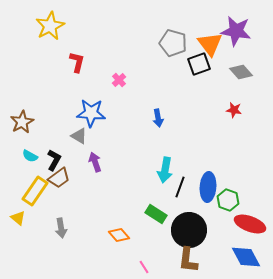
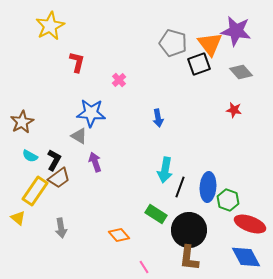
brown L-shape: moved 1 px right, 2 px up
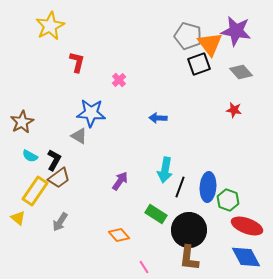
gray pentagon: moved 15 px right, 7 px up
blue arrow: rotated 102 degrees clockwise
purple arrow: moved 25 px right, 19 px down; rotated 54 degrees clockwise
red ellipse: moved 3 px left, 2 px down
gray arrow: moved 1 px left, 6 px up; rotated 42 degrees clockwise
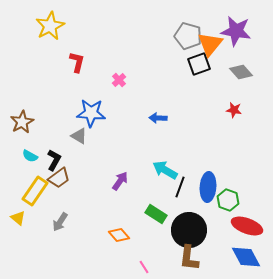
orange triangle: rotated 16 degrees clockwise
cyan arrow: rotated 110 degrees clockwise
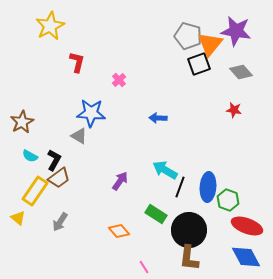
orange diamond: moved 4 px up
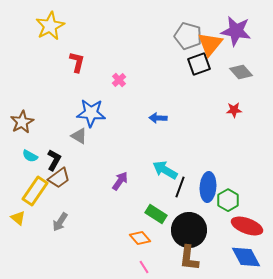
red star: rotated 14 degrees counterclockwise
green hexagon: rotated 10 degrees clockwise
orange diamond: moved 21 px right, 7 px down
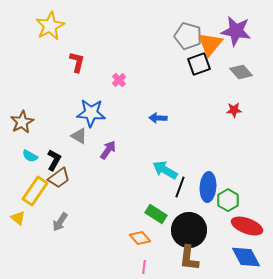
purple arrow: moved 12 px left, 31 px up
pink line: rotated 40 degrees clockwise
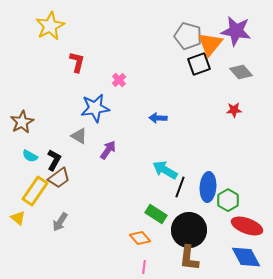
blue star: moved 4 px right, 5 px up; rotated 12 degrees counterclockwise
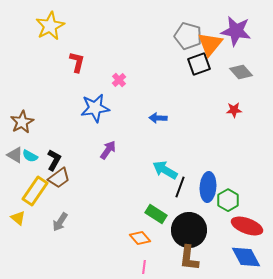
gray triangle: moved 64 px left, 19 px down
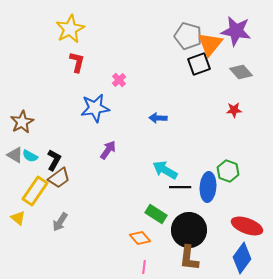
yellow star: moved 20 px right, 3 px down
black line: rotated 70 degrees clockwise
green hexagon: moved 29 px up; rotated 10 degrees counterclockwise
blue diamond: moved 4 px left, 1 px down; rotated 64 degrees clockwise
